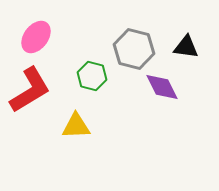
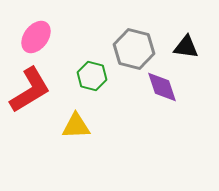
purple diamond: rotated 9 degrees clockwise
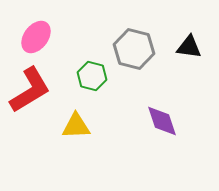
black triangle: moved 3 px right
purple diamond: moved 34 px down
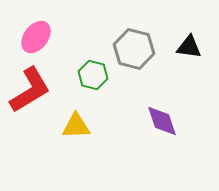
green hexagon: moved 1 px right, 1 px up
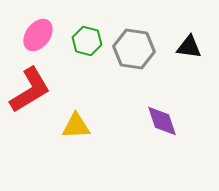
pink ellipse: moved 2 px right, 2 px up
gray hexagon: rotated 6 degrees counterclockwise
green hexagon: moved 6 px left, 34 px up
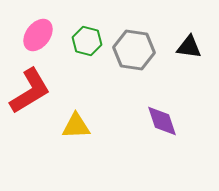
gray hexagon: moved 1 px down
red L-shape: moved 1 px down
